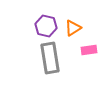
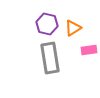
purple hexagon: moved 1 px right, 2 px up
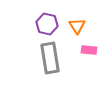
orange triangle: moved 4 px right, 2 px up; rotated 30 degrees counterclockwise
pink rectangle: rotated 14 degrees clockwise
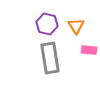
orange triangle: moved 1 px left
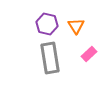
pink rectangle: moved 4 px down; rotated 49 degrees counterclockwise
